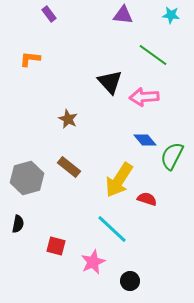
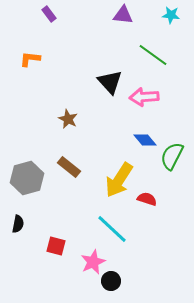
black circle: moved 19 px left
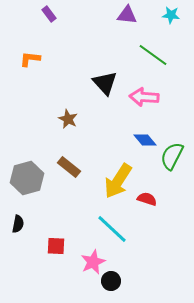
purple triangle: moved 4 px right
black triangle: moved 5 px left, 1 px down
pink arrow: rotated 8 degrees clockwise
yellow arrow: moved 1 px left, 1 px down
red square: rotated 12 degrees counterclockwise
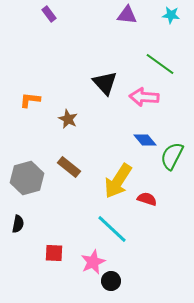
green line: moved 7 px right, 9 px down
orange L-shape: moved 41 px down
red square: moved 2 px left, 7 px down
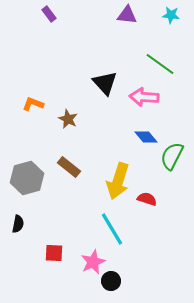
orange L-shape: moved 3 px right, 4 px down; rotated 15 degrees clockwise
blue diamond: moved 1 px right, 3 px up
yellow arrow: rotated 15 degrees counterclockwise
cyan line: rotated 16 degrees clockwise
